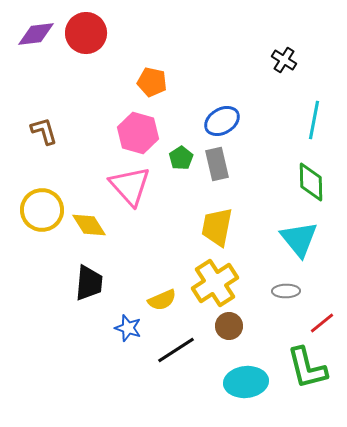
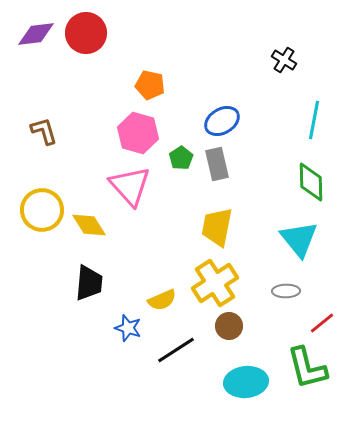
orange pentagon: moved 2 px left, 3 px down
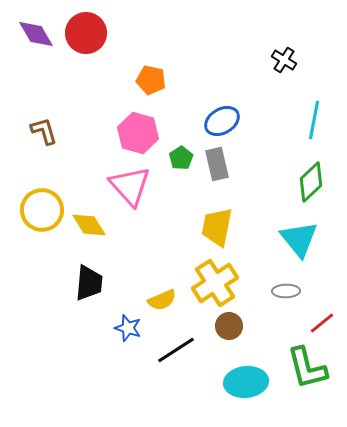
purple diamond: rotated 66 degrees clockwise
orange pentagon: moved 1 px right, 5 px up
green diamond: rotated 48 degrees clockwise
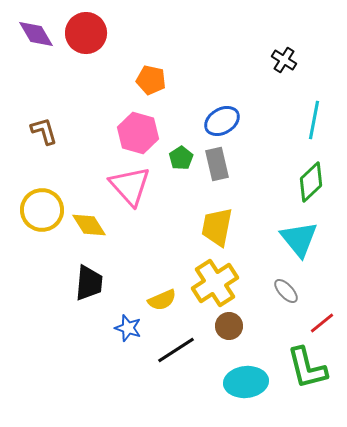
gray ellipse: rotated 48 degrees clockwise
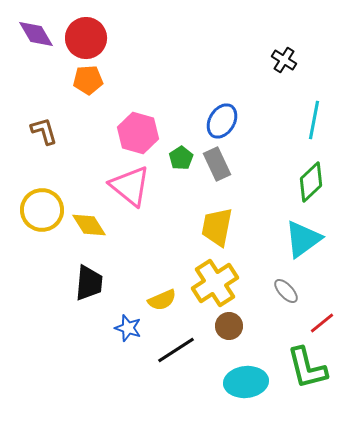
red circle: moved 5 px down
orange pentagon: moved 63 px left; rotated 16 degrees counterclockwise
blue ellipse: rotated 28 degrees counterclockwise
gray rectangle: rotated 12 degrees counterclockwise
pink triangle: rotated 9 degrees counterclockwise
cyan triangle: moved 4 px right; rotated 33 degrees clockwise
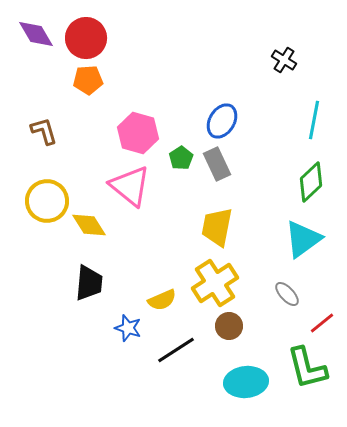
yellow circle: moved 5 px right, 9 px up
gray ellipse: moved 1 px right, 3 px down
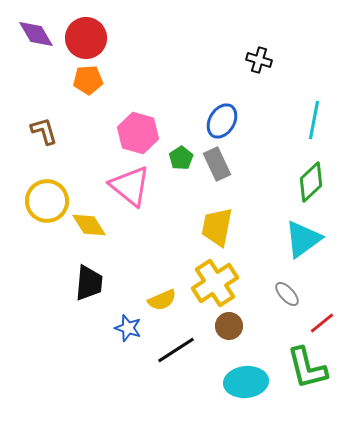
black cross: moved 25 px left; rotated 15 degrees counterclockwise
